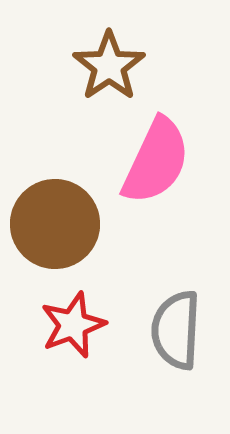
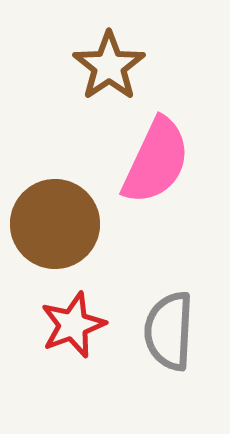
gray semicircle: moved 7 px left, 1 px down
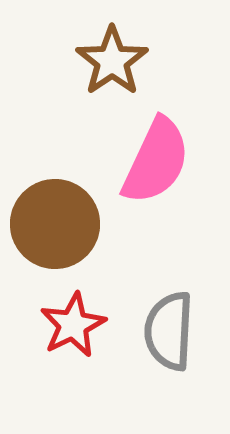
brown star: moved 3 px right, 5 px up
red star: rotated 6 degrees counterclockwise
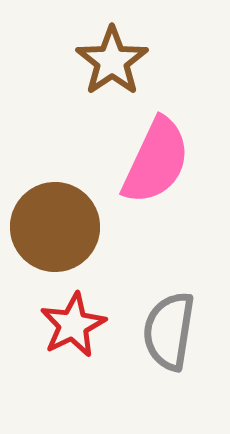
brown circle: moved 3 px down
gray semicircle: rotated 6 degrees clockwise
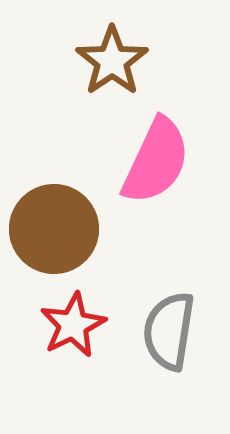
brown circle: moved 1 px left, 2 px down
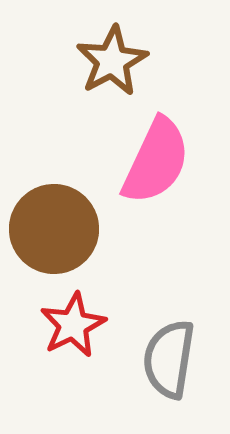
brown star: rotated 6 degrees clockwise
gray semicircle: moved 28 px down
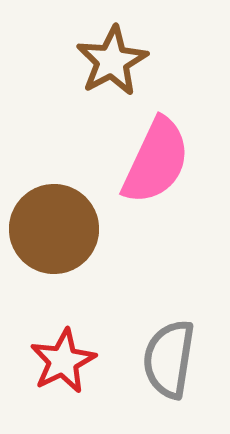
red star: moved 10 px left, 36 px down
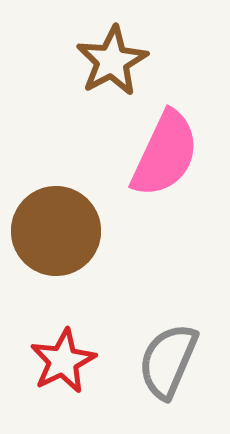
pink semicircle: moved 9 px right, 7 px up
brown circle: moved 2 px right, 2 px down
gray semicircle: moved 1 px left, 2 px down; rotated 14 degrees clockwise
